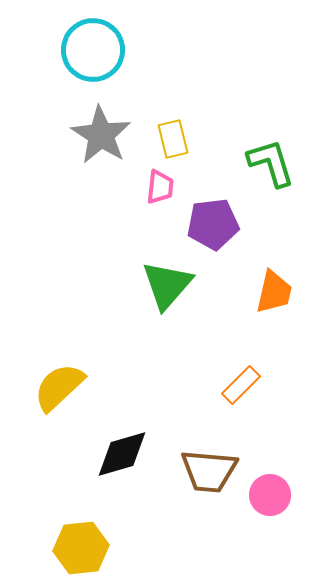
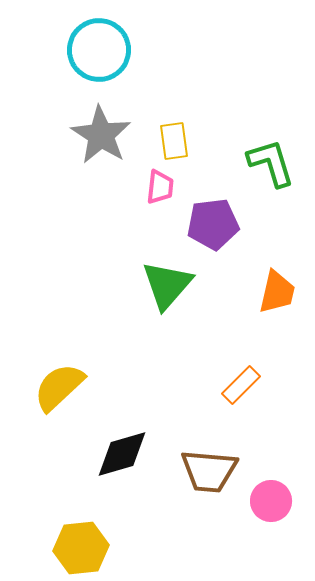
cyan circle: moved 6 px right
yellow rectangle: moved 1 px right, 2 px down; rotated 6 degrees clockwise
orange trapezoid: moved 3 px right
pink circle: moved 1 px right, 6 px down
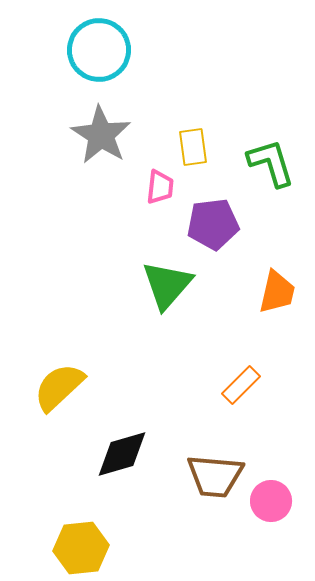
yellow rectangle: moved 19 px right, 6 px down
brown trapezoid: moved 6 px right, 5 px down
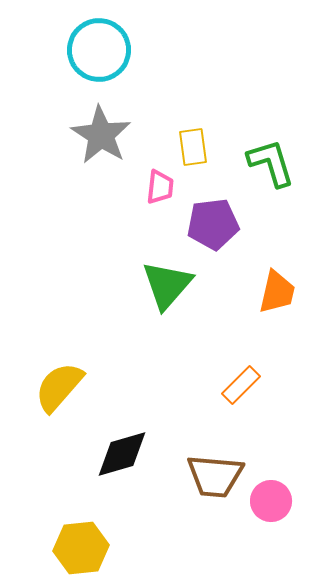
yellow semicircle: rotated 6 degrees counterclockwise
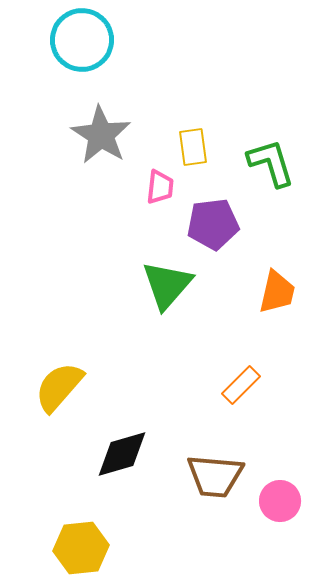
cyan circle: moved 17 px left, 10 px up
pink circle: moved 9 px right
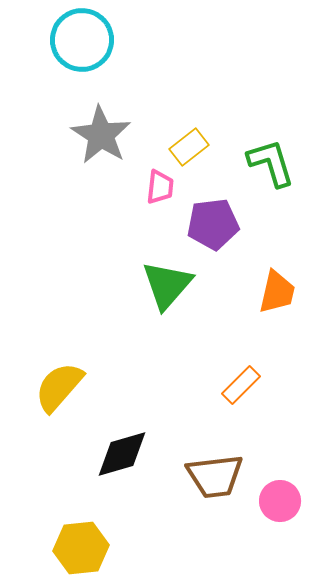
yellow rectangle: moved 4 px left; rotated 60 degrees clockwise
brown trapezoid: rotated 12 degrees counterclockwise
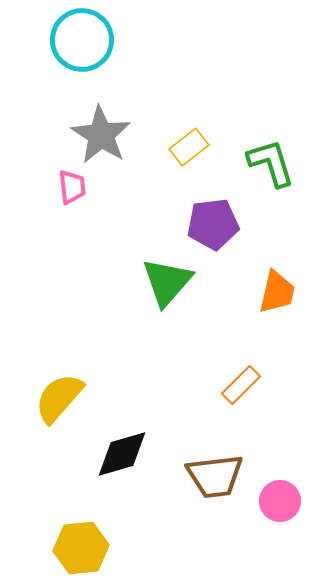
pink trapezoid: moved 88 px left; rotated 12 degrees counterclockwise
green triangle: moved 3 px up
yellow semicircle: moved 11 px down
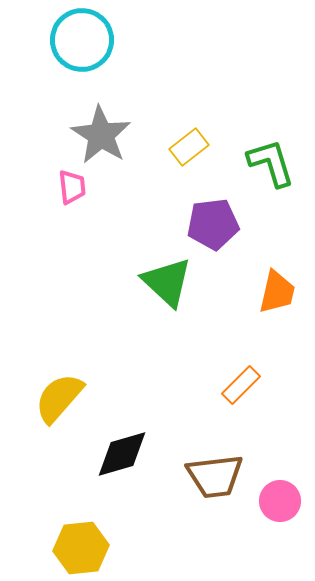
green triangle: rotated 28 degrees counterclockwise
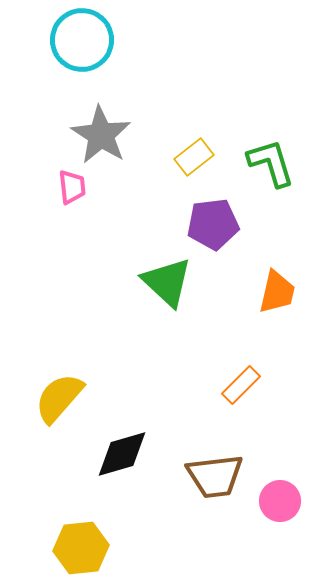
yellow rectangle: moved 5 px right, 10 px down
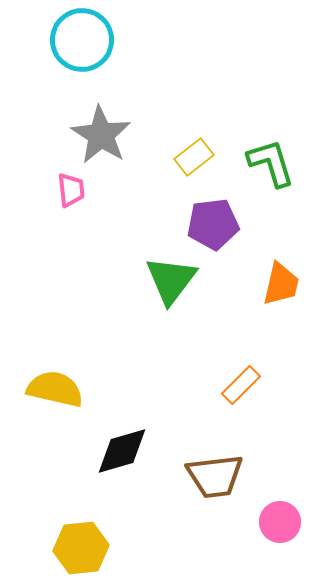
pink trapezoid: moved 1 px left, 3 px down
green triangle: moved 4 px right, 2 px up; rotated 24 degrees clockwise
orange trapezoid: moved 4 px right, 8 px up
yellow semicircle: moved 4 px left, 9 px up; rotated 62 degrees clockwise
black diamond: moved 3 px up
pink circle: moved 21 px down
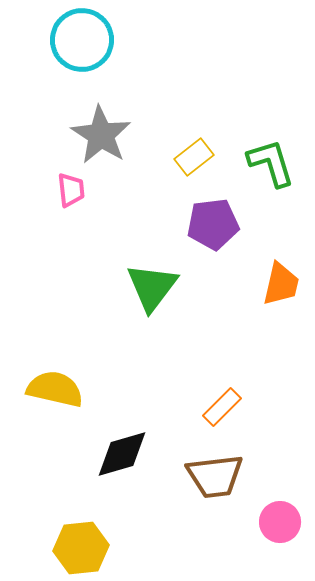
green triangle: moved 19 px left, 7 px down
orange rectangle: moved 19 px left, 22 px down
black diamond: moved 3 px down
